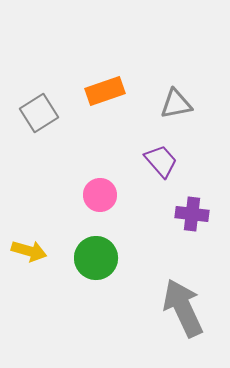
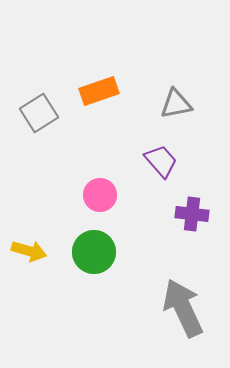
orange rectangle: moved 6 px left
green circle: moved 2 px left, 6 px up
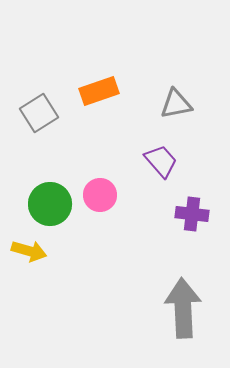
green circle: moved 44 px left, 48 px up
gray arrow: rotated 22 degrees clockwise
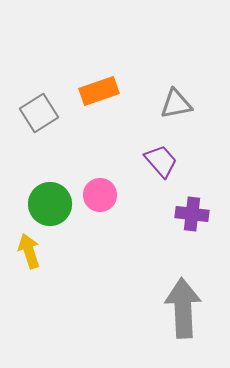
yellow arrow: rotated 124 degrees counterclockwise
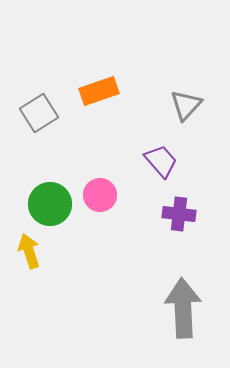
gray triangle: moved 10 px right, 1 px down; rotated 36 degrees counterclockwise
purple cross: moved 13 px left
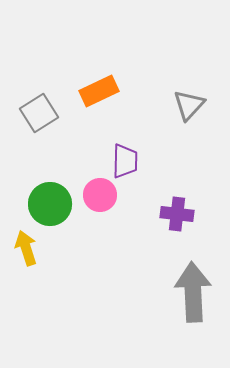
orange rectangle: rotated 6 degrees counterclockwise
gray triangle: moved 3 px right
purple trapezoid: moved 36 px left; rotated 42 degrees clockwise
purple cross: moved 2 px left
yellow arrow: moved 3 px left, 3 px up
gray arrow: moved 10 px right, 16 px up
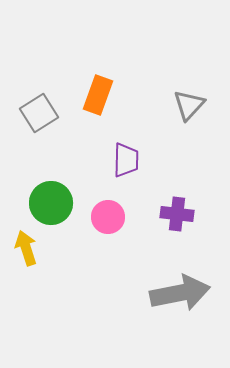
orange rectangle: moved 1 px left, 4 px down; rotated 45 degrees counterclockwise
purple trapezoid: moved 1 px right, 1 px up
pink circle: moved 8 px right, 22 px down
green circle: moved 1 px right, 1 px up
gray arrow: moved 13 px left, 1 px down; rotated 82 degrees clockwise
